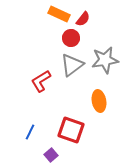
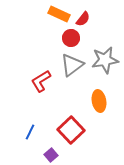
red square: rotated 28 degrees clockwise
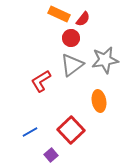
blue line: rotated 35 degrees clockwise
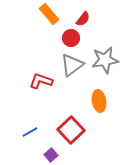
orange rectangle: moved 10 px left; rotated 25 degrees clockwise
red L-shape: rotated 50 degrees clockwise
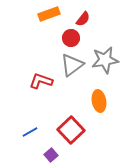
orange rectangle: rotated 70 degrees counterclockwise
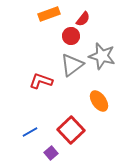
red circle: moved 2 px up
gray star: moved 3 px left, 4 px up; rotated 24 degrees clockwise
orange ellipse: rotated 25 degrees counterclockwise
purple square: moved 2 px up
